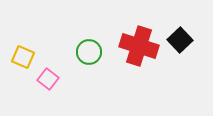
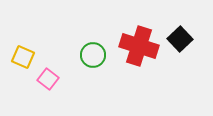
black square: moved 1 px up
green circle: moved 4 px right, 3 px down
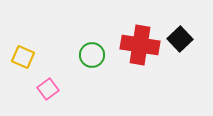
red cross: moved 1 px right, 1 px up; rotated 9 degrees counterclockwise
green circle: moved 1 px left
pink square: moved 10 px down; rotated 15 degrees clockwise
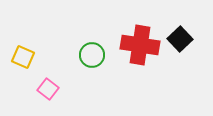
pink square: rotated 15 degrees counterclockwise
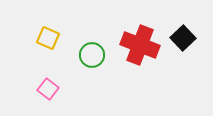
black square: moved 3 px right, 1 px up
red cross: rotated 12 degrees clockwise
yellow square: moved 25 px right, 19 px up
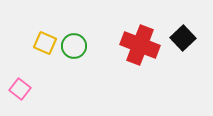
yellow square: moved 3 px left, 5 px down
green circle: moved 18 px left, 9 px up
pink square: moved 28 px left
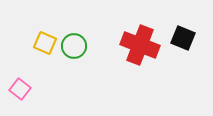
black square: rotated 25 degrees counterclockwise
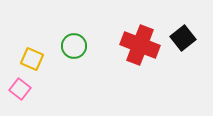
black square: rotated 30 degrees clockwise
yellow square: moved 13 px left, 16 px down
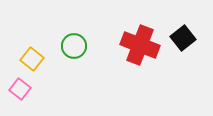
yellow square: rotated 15 degrees clockwise
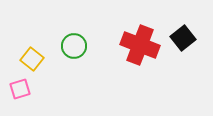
pink square: rotated 35 degrees clockwise
